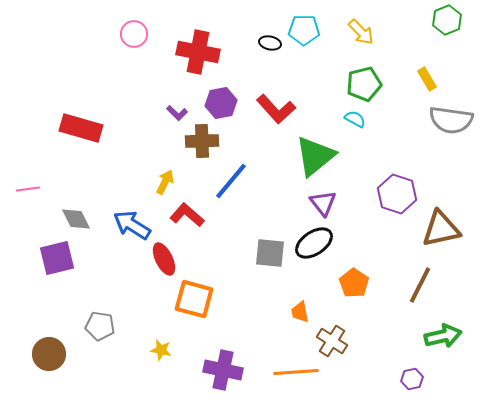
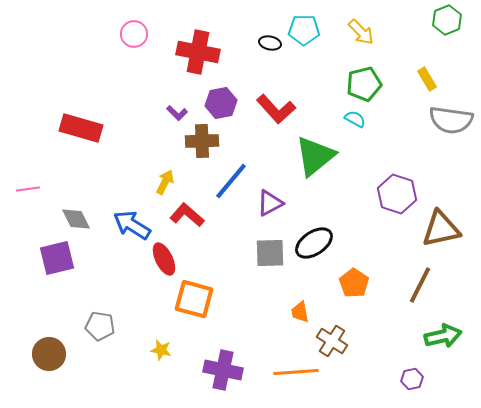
purple triangle at (323, 203): moved 53 px left; rotated 40 degrees clockwise
gray square at (270, 253): rotated 8 degrees counterclockwise
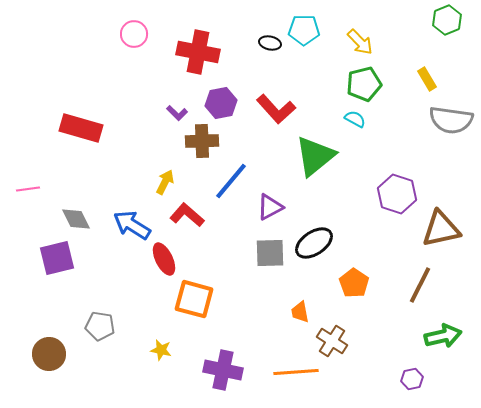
yellow arrow at (361, 32): moved 1 px left, 10 px down
purple triangle at (270, 203): moved 4 px down
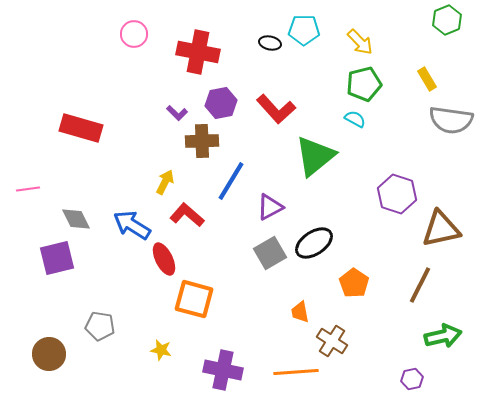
blue line at (231, 181): rotated 9 degrees counterclockwise
gray square at (270, 253): rotated 28 degrees counterclockwise
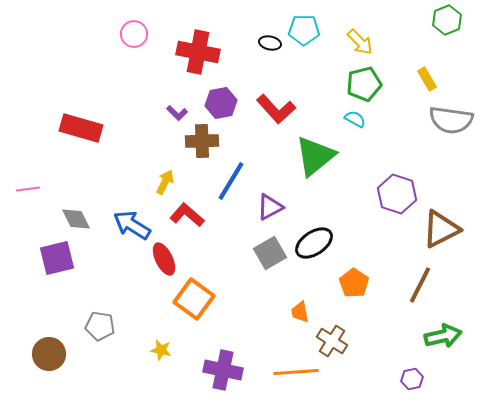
brown triangle at (441, 229): rotated 15 degrees counterclockwise
orange square at (194, 299): rotated 21 degrees clockwise
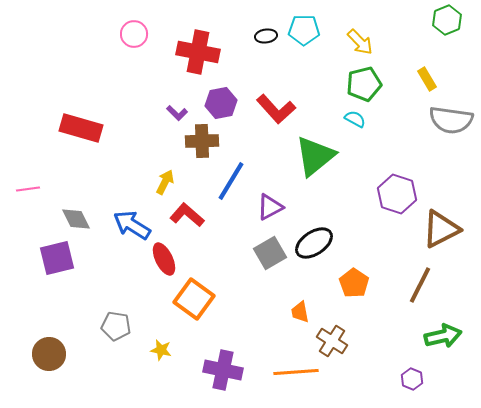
black ellipse at (270, 43): moved 4 px left, 7 px up; rotated 20 degrees counterclockwise
gray pentagon at (100, 326): moved 16 px right
purple hexagon at (412, 379): rotated 25 degrees counterclockwise
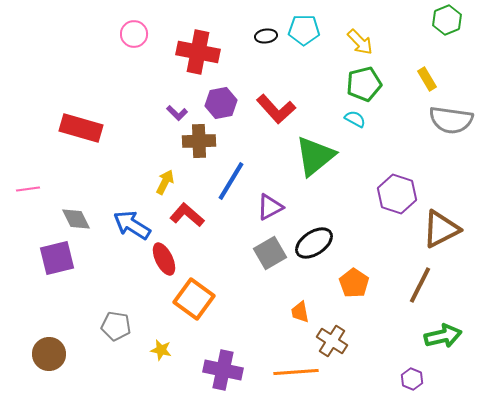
brown cross at (202, 141): moved 3 px left
